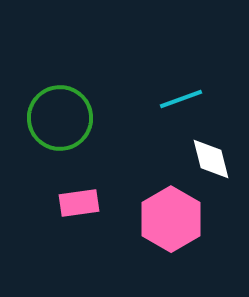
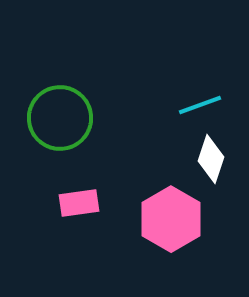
cyan line: moved 19 px right, 6 px down
white diamond: rotated 33 degrees clockwise
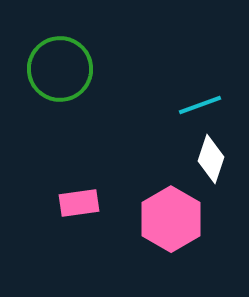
green circle: moved 49 px up
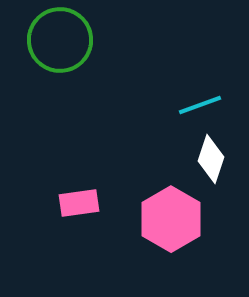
green circle: moved 29 px up
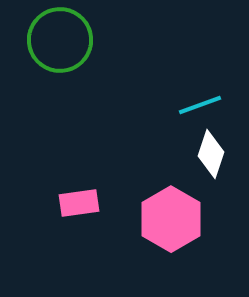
white diamond: moved 5 px up
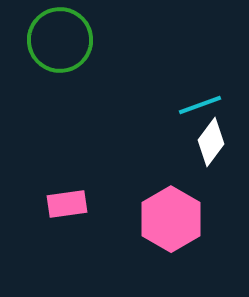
white diamond: moved 12 px up; rotated 18 degrees clockwise
pink rectangle: moved 12 px left, 1 px down
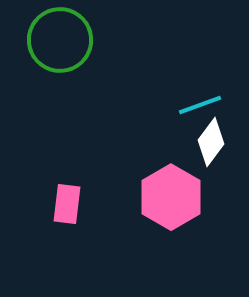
pink rectangle: rotated 75 degrees counterclockwise
pink hexagon: moved 22 px up
